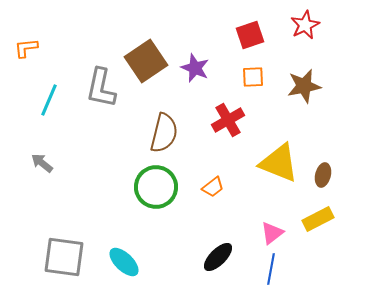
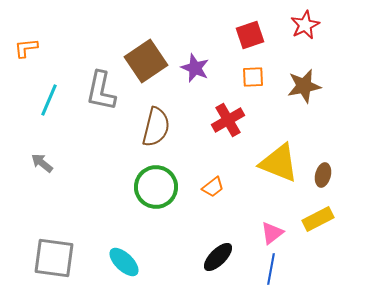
gray L-shape: moved 3 px down
brown semicircle: moved 8 px left, 6 px up
gray square: moved 10 px left, 1 px down
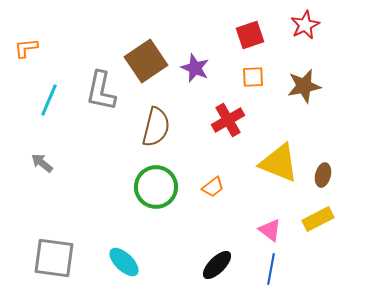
pink triangle: moved 2 px left, 3 px up; rotated 45 degrees counterclockwise
black ellipse: moved 1 px left, 8 px down
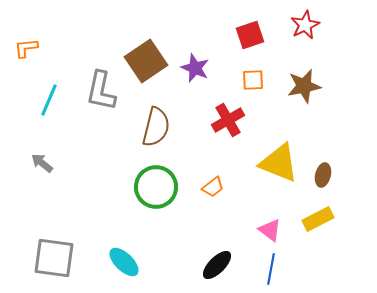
orange square: moved 3 px down
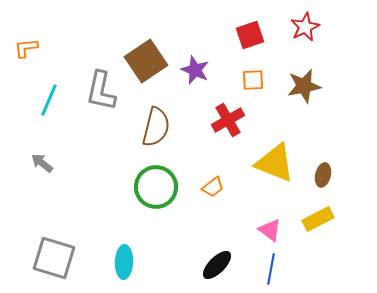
red star: moved 2 px down
purple star: moved 2 px down
yellow triangle: moved 4 px left
gray square: rotated 9 degrees clockwise
cyan ellipse: rotated 48 degrees clockwise
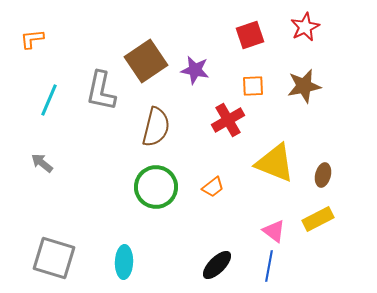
orange L-shape: moved 6 px right, 9 px up
purple star: rotated 12 degrees counterclockwise
orange square: moved 6 px down
pink triangle: moved 4 px right, 1 px down
blue line: moved 2 px left, 3 px up
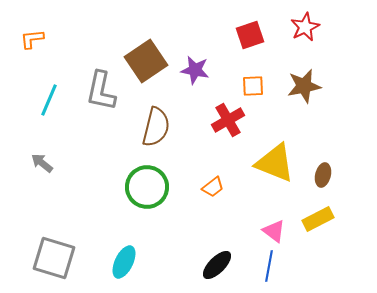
green circle: moved 9 px left
cyan ellipse: rotated 24 degrees clockwise
